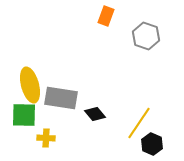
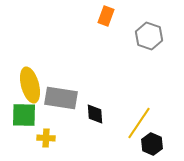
gray hexagon: moved 3 px right
black diamond: rotated 35 degrees clockwise
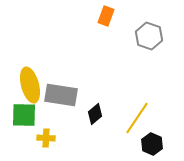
gray rectangle: moved 3 px up
black diamond: rotated 55 degrees clockwise
yellow line: moved 2 px left, 5 px up
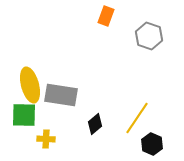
black diamond: moved 10 px down
yellow cross: moved 1 px down
